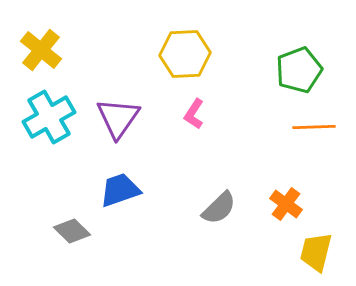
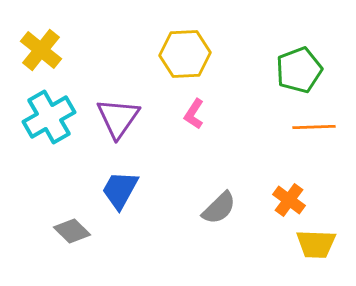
blue trapezoid: rotated 42 degrees counterclockwise
orange cross: moved 3 px right, 4 px up
yellow trapezoid: moved 8 px up; rotated 102 degrees counterclockwise
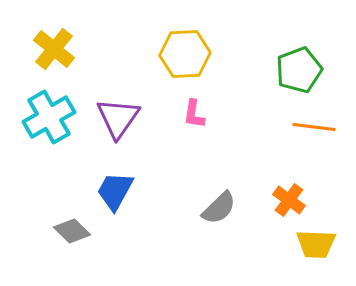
yellow cross: moved 13 px right, 1 px up
pink L-shape: rotated 24 degrees counterclockwise
orange line: rotated 9 degrees clockwise
blue trapezoid: moved 5 px left, 1 px down
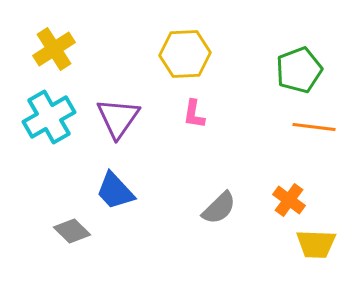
yellow cross: rotated 18 degrees clockwise
blue trapezoid: rotated 72 degrees counterclockwise
